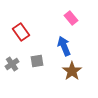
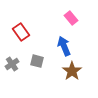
gray square: rotated 24 degrees clockwise
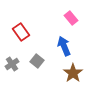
gray square: rotated 24 degrees clockwise
brown star: moved 1 px right, 2 px down
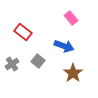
red rectangle: moved 2 px right; rotated 18 degrees counterclockwise
blue arrow: rotated 132 degrees clockwise
gray square: moved 1 px right
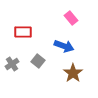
red rectangle: rotated 36 degrees counterclockwise
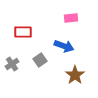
pink rectangle: rotated 56 degrees counterclockwise
gray square: moved 2 px right, 1 px up; rotated 16 degrees clockwise
brown star: moved 2 px right, 2 px down
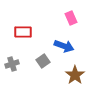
pink rectangle: rotated 72 degrees clockwise
gray square: moved 3 px right, 1 px down
gray cross: rotated 16 degrees clockwise
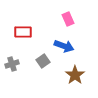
pink rectangle: moved 3 px left, 1 px down
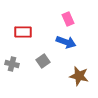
blue arrow: moved 2 px right, 4 px up
gray cross: rotated 32 degrees clockwise
brown star: moved 4 px right, 1 px down; rotated 24 degrees counterclockwise
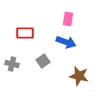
pink rectangle: rotated 32 degrees clockwise
red rectangle: moved 2 px right, 1 px down
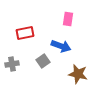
red rectangle: rotated 12 degrees counterclockwise
blue arrow: moved 5 px left, 4 px down
gray cross: rotated 24 degrees counterclockwise
brown star: moved 1 px left, 2 px up
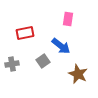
blue arrow: rotated 18 degrees clockwise
brown star: rotated 12 degrees clockwise
